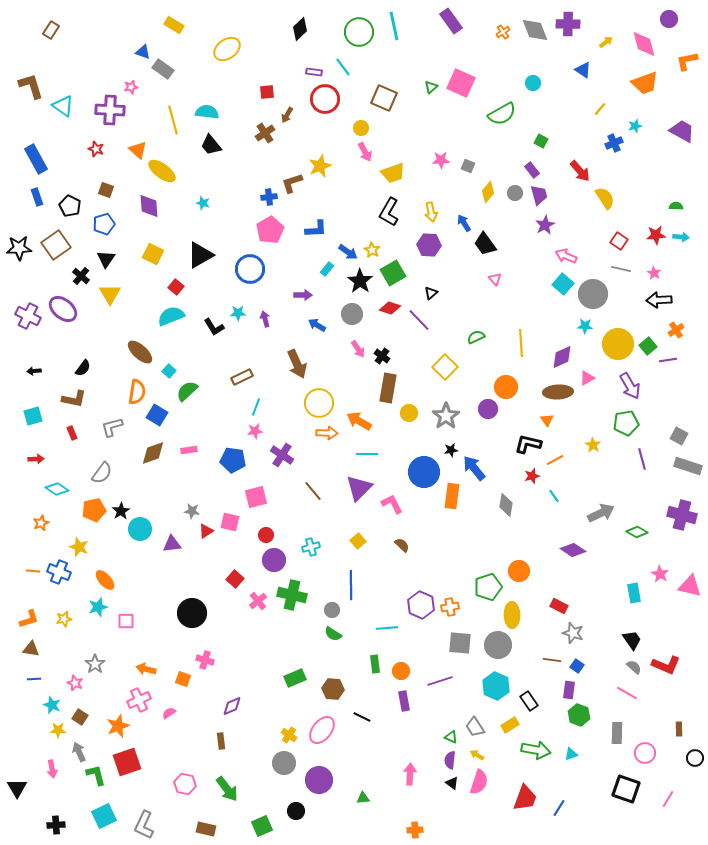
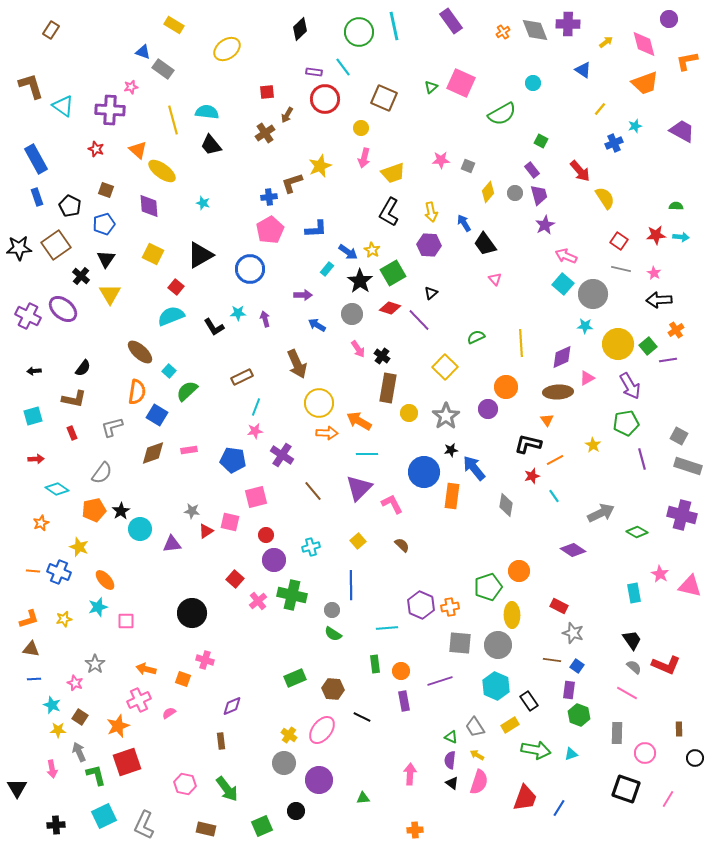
pink arrow at (365, 152): moved 1 px left, 6 px down; rotated 42 degrees clockwise
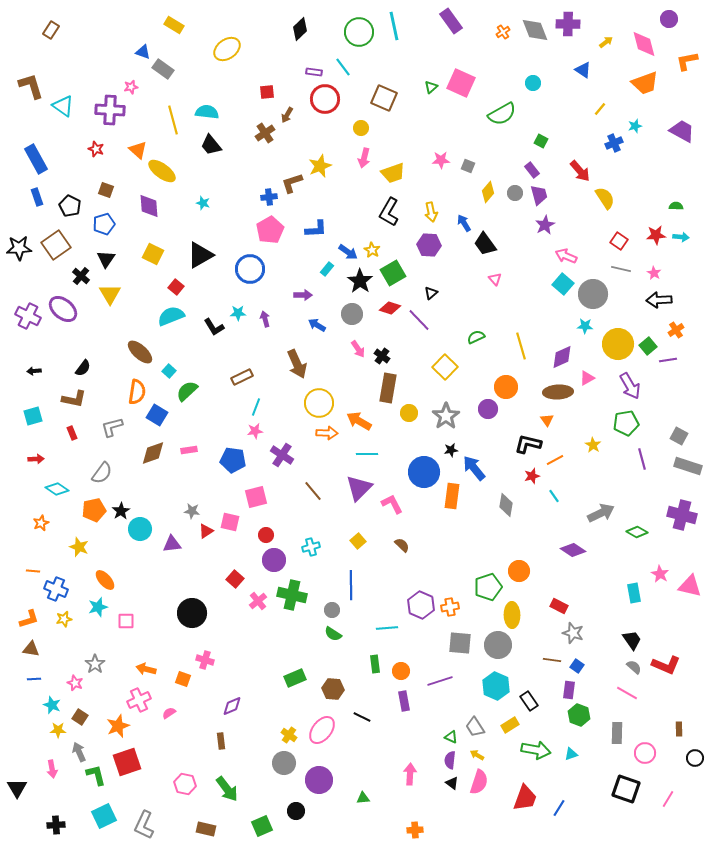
yellow line at (521, 343): moved 3 px down; rotated 12 degrees counterclockwise
blue cross at (59, 572): moved 3 px left, 17 px down
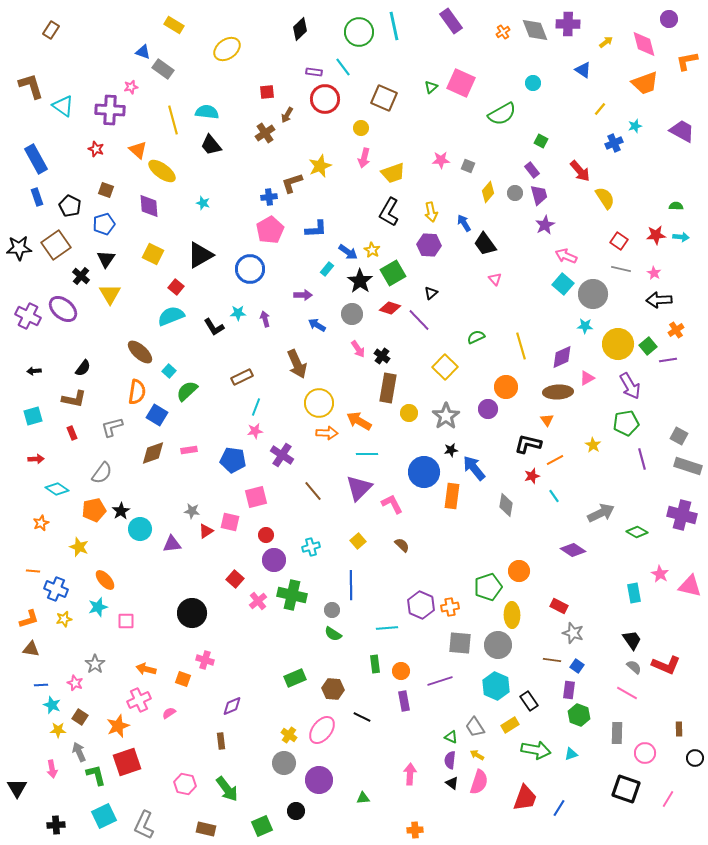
blue line at (34, 679): moved 7 px right, 6 px down
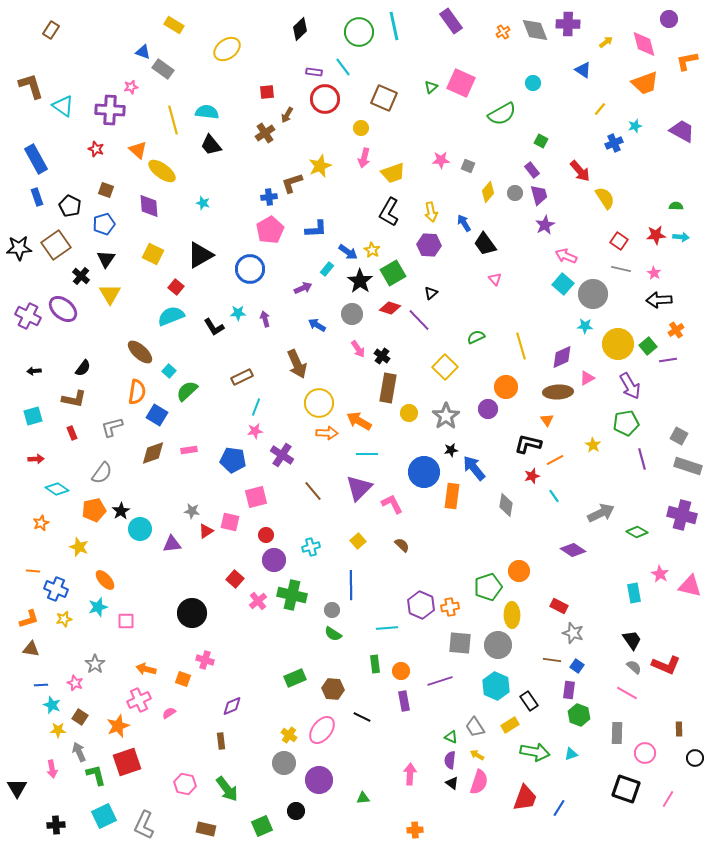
purple arrow at (303, 295): moved 7 px up; rotated 24 degrees counterclockwise
green arrow at (536, 750): moved 1 px left, 2 px down
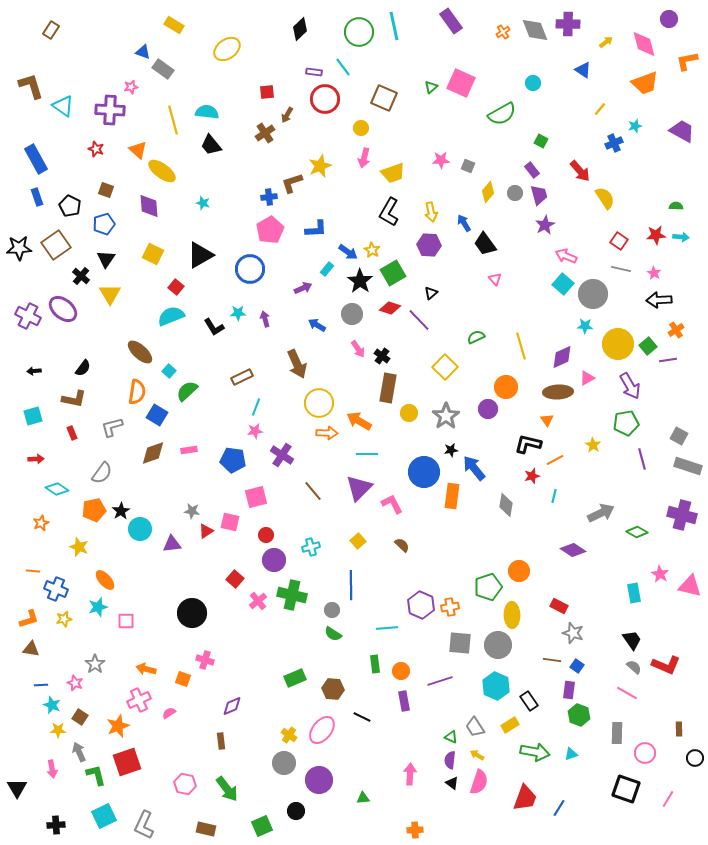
cyan line at (554, 496): rotated 48 degrees clockwise
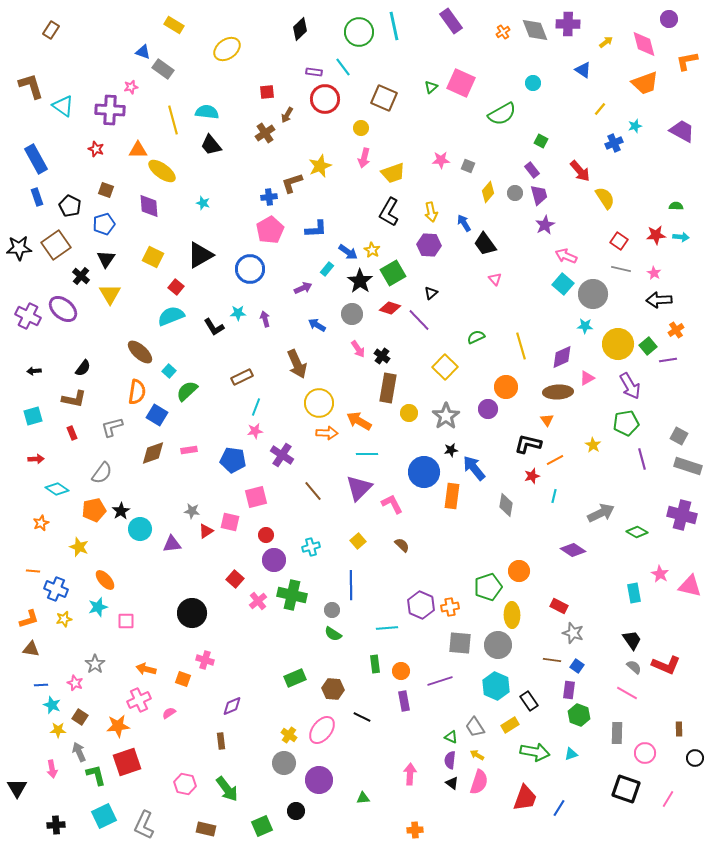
orange triangle at (138, 150): rotated 42 degrees counterclockwise
yellow square at (153, 254): moved 3 px down
orange star at (118, 726): rotated 15 degrees clockwise
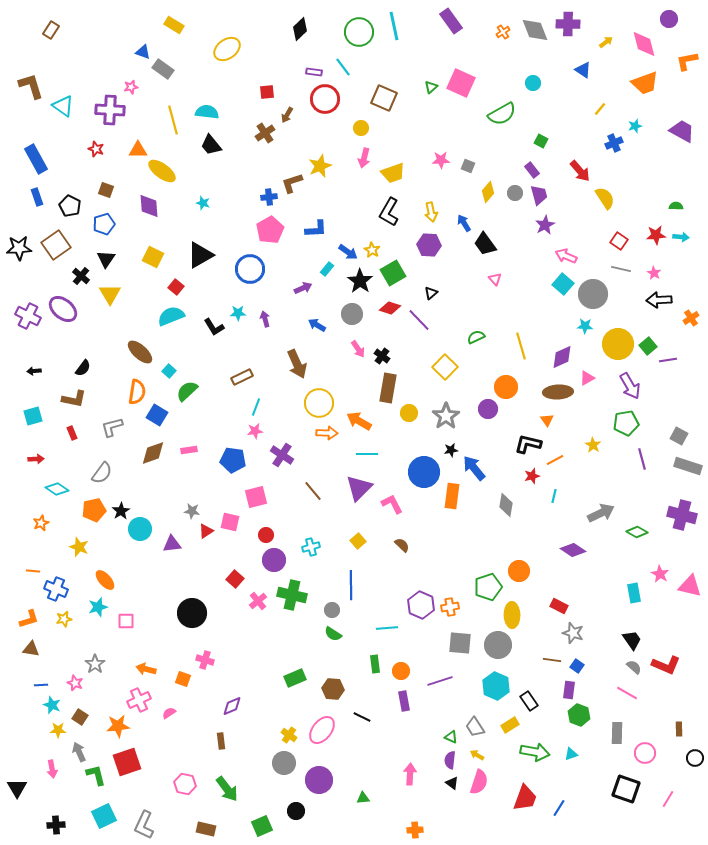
orange cross at (676, 330): moved 15 px right, 12 px up
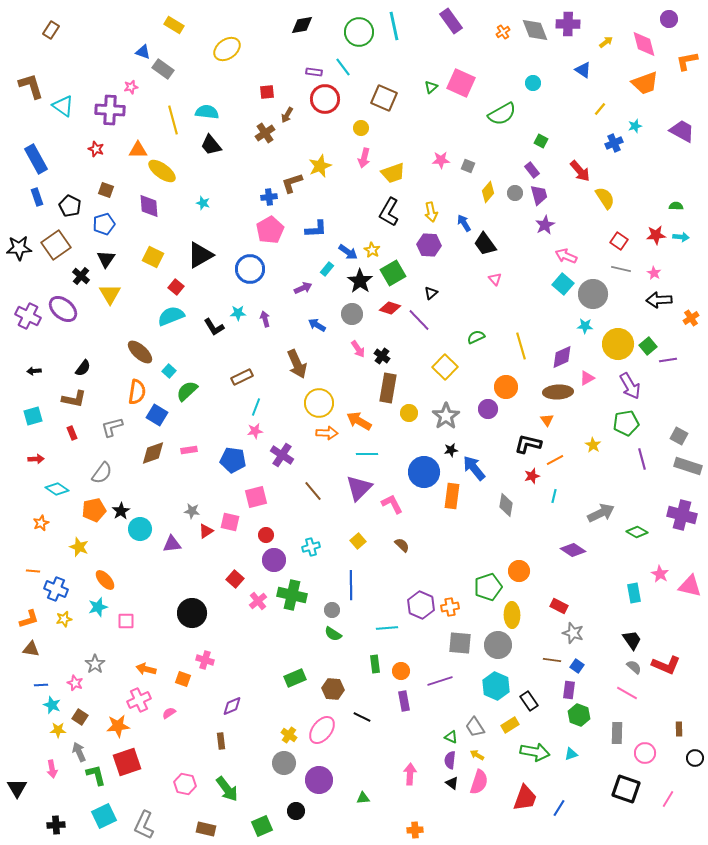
black diamond at (300, 29): moved 2 px right, 4 px up; rotated 35 degrees clockwise
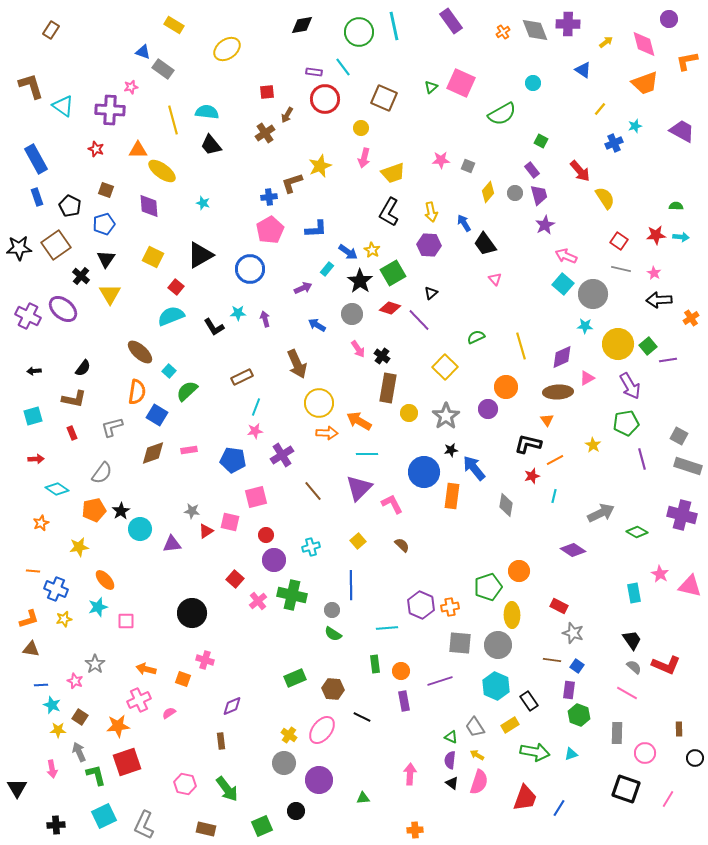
purple cross at (282, 455): rotated 25 degrees clockwise
yellow star at (79, 547): rotated 30 degrees counterclockwise
pink star at (75, 683): moved 2 px up
